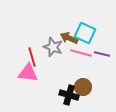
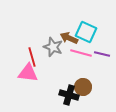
cyan square: moved 1 px right, 1 px up
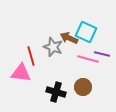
pink line: moved 7 px right, 6 px down
red line: moved 1 px left, 1 px up
pink triangle: moved 7 px left
black cross: moved 13 px left, 3 px up
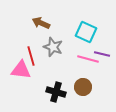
brown arrow: moved 28 px left, 15 px up
pink triangle: moved 3 px up
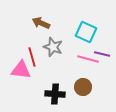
red line: moved 1 px right, 1 px down
black cross: moved 1 px left, 2 px down; rotated 12 degrees counterclockwise
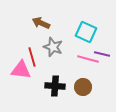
black cross: moved 8 px up
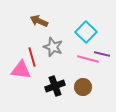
brown arrow: moved 2 px left, 2 px up
cyan square: rotated 20 degrees clockwise
black cross: rotated 24 degrees counterclockwise
